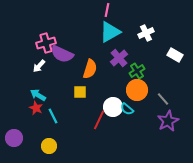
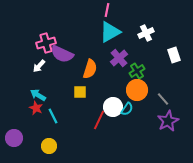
white rectangle: moved 1 px left; rotated 42 degrees clockwise
cyan semicircle: rotated 96 degrees counterclockwise
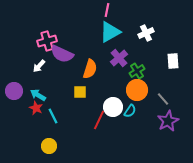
pink cross: moved 1 px right, 2 px up
white rectangle: moved 1 px left, 6 px down; rotated 14 degrees clockwise
cyan semicircle: moved 3 px right, 2 px down
purple circle: moved 47 px up
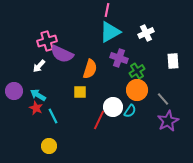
purple cross: rotated 30 degrees counterclockwise
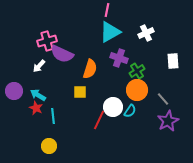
cyan line: rotated 21 degrees clockwise
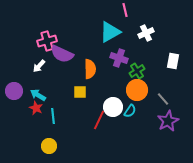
pink line: moved 18 px right; rotated 24 degrees counterclockwise
white rectangle: rotated 14 degrees clockwise
orange semicircle: rotated 18 degrees counterclockwise
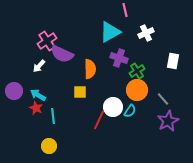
pink cross: rotated 18 degrees counterclockwise
